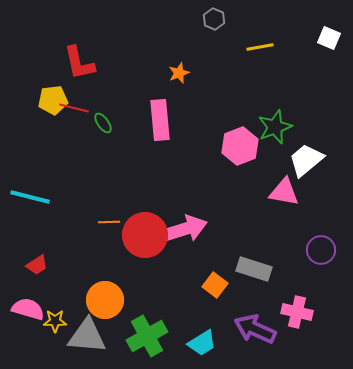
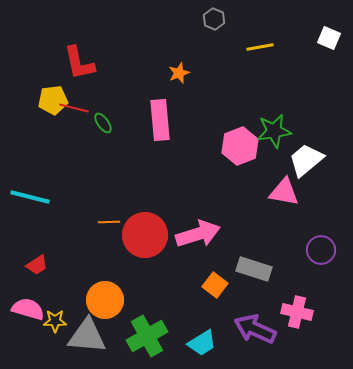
green star: moved 1 px left, 4 px down; rotated 12 degrees clockwise
pink arrow: moved 13 px right, 5 px down
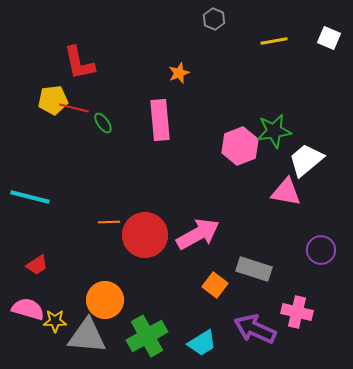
yellow line: moved 14 px right, 6 px up
pink triangle: moved 2 px right
pink arrow: rotated 12 degrees counterclockwise
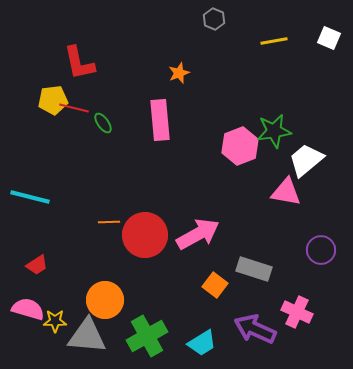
pink cross: rotated 12 degrees clockwise
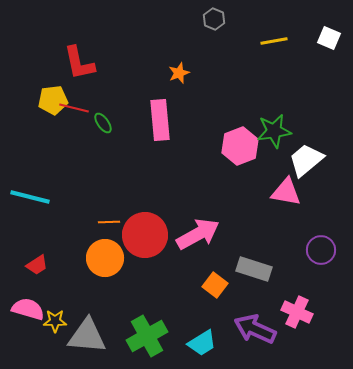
orange circle: moved 42 px up
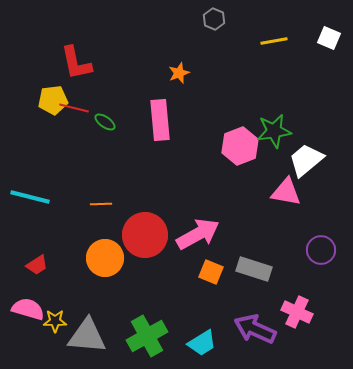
red L-shape: moved 3 px left
green ellipse: moved 2 px right, 1 px up; rotated 20 degrees counterclockwise
orange line: moved 8 px left, 18 px up
orange square: moved 4 px left, 13 px up; rotated 15 degrees counterclockwise
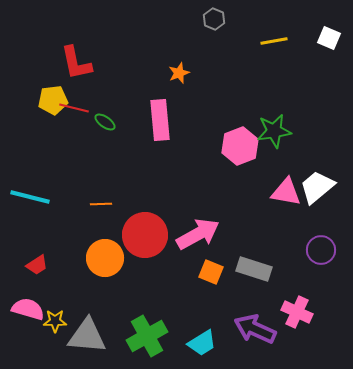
white trapezoid: moved 11 px right, 27 px down
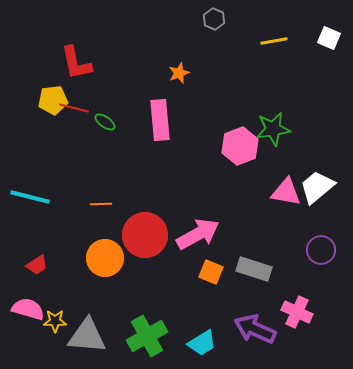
green star: moved 1 px left, 2 px up
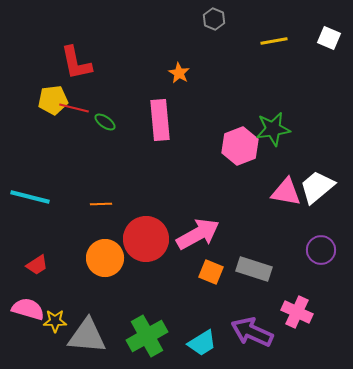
orange star: rotated 20 degrees counterclockwise
red circle: moved 1 px right, 4 px down
purple arrow: moved 3 px left, 3 px down
